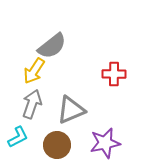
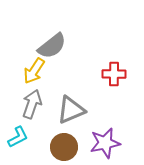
brown circle: moved 7 px right, 2 px down
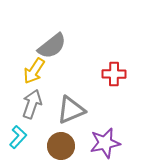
cyan L-shape: rotated 20 degrees counterclockwise
brown circle: moved 3 px left, 1 px up
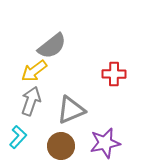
yellow arrow: rotated 20 degrees clockwise
gray arrow: moved 1 px left, 3 px up
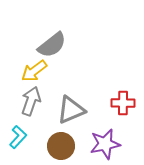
gray semicircle: moved 1 px up
red cross: moved 9 px right, 29 px down
purple star: moved 1 px down
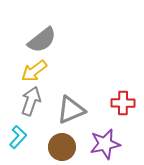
gray semicircle: moved 10 px left, 5 px up
brown circle: moved 1 px right, 1 px down
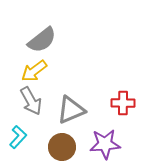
gray arrow: rotated 132 degrees clockwise
purple star: rotated 8 degrees clockwise
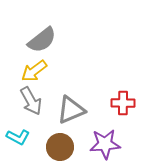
cyan L-shape: rotated 75 degrees clockwise
brown circle: moved 2 px left
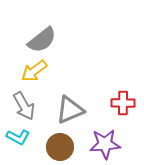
gray arrow: moved 7 px left, 5 px down
gray triangle: moved 1 px left
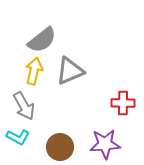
yellow arrow: rotated 140 degrees clockwise
gray triangle: moved 39 px up
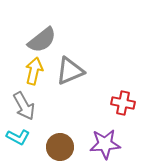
red cross: rotated 10 degrees clockwise
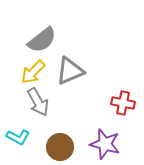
yellow arrow: moved 1 px left, 1 px down; rotated 148 degrees counterclockwise
gray arrow: moved 14 px right, 4 px up
purple star: rotated 20 degrees clockwise
